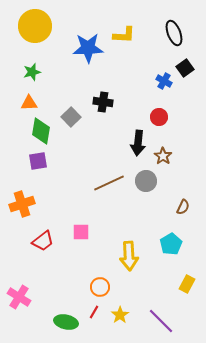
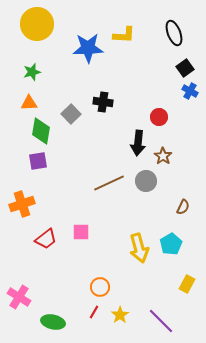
yellow circle: moved 2 px right, 2 px up
blue cross: moved 26 px right, 10 px down
gray square: moved 3 px up
red trapezoid: moved 3 px right, 2 px up
yellow arrow: moved 10 px right, 8 px up; rotated 12 degrees counterclockwise
green ellipse: moved 13 px left
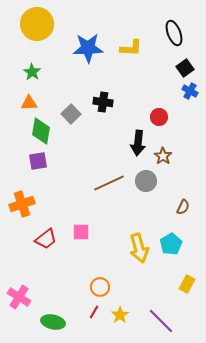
yellow L-shape: moved 7 px right, 13 px down
green star: rotated 24 degrees counterclockwise
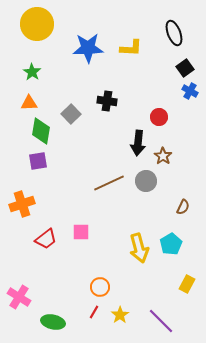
black cross: moved 4 px right, 1 px up
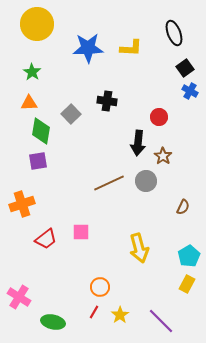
cyan pentagon: moved 18 px right, 12 px down
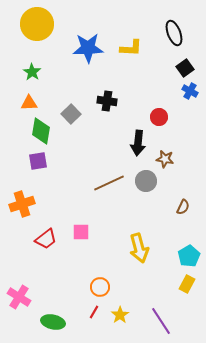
brown star: moved 2 px right, 3 px down; rotated 24 degrees counterclockwise
purple line: rotated 12 degrees clockwise
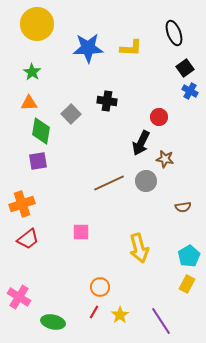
black arrow: moved 3 px right; rotated 20 degrees clockwise
brown semicircle: rotated 56 degrees clockwise
red trapezoid: moved 18 px left
